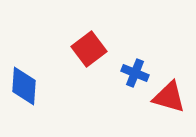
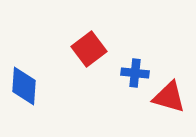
blue cross: rotated 16 degrees counterclockwise
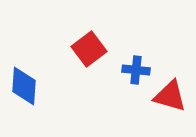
blue cross: moved 1 px right, 3 px up
red triangle: moved 1 px right, 1 px up
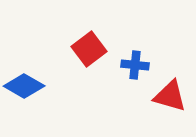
blue cross: moved 1 px left, 5 px up
blue diamond: rotated 63 degrees counterclockwise
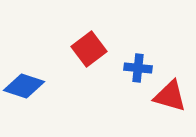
blue cross: moved 3 px right, 3 px down
blue diamond: rotated 12 degrees counterclockwise
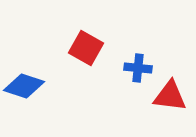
red square: moved 3 px left, 1 px up; rotated 24 degrees counterclockwise
red triangle: rotated 9 degrees counterclockwise
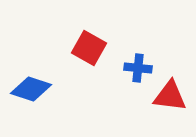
red square: moved 3 px right
blue diamond: moved 7 px right, 3 px down
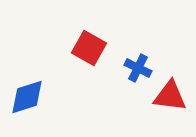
blue cross: rotated 20 degrees clockwise
blue diamond: moved 4 px left, 8 px down; rotated 36 degrees counterclockwise
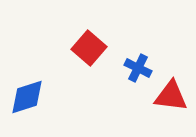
red square: rotated 12 degrees clockwise
red triangle: moved 1 px right
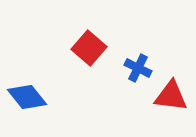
blue diamond: rotated 69 degrees clockwise
